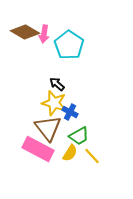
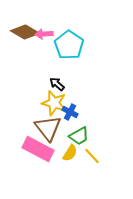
pink arrow: rotated 78 degrees clockwise
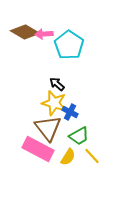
yellow semicircle: moved 2 px left, 4 px down
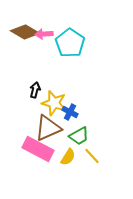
cyan pentagon: moved 1 px right, 2 px up
black arrow: moved 22 px left, 6 px down; rotated 63 degrees clockwise
brown triangle: rotated 44 degrees clockwise
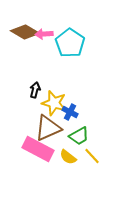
yellow semicircle: rotated 96 degrees clockwise
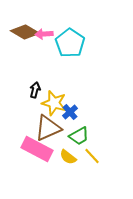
blue cross: rotated 21 degrees clockwise
pink rectangle: moved 1 px left
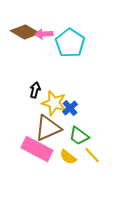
blue cross: moved 4 px up
green trapezoid: rotated 65 degrees clockwise
yellow line: moved 1 px up
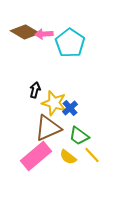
pink rectangle: moved 1 px left, 7 px down; rotated 68 degrees counterclockwise
